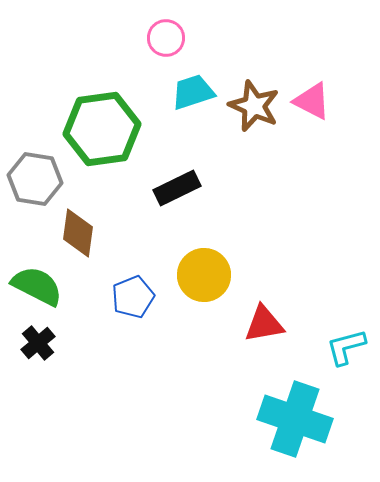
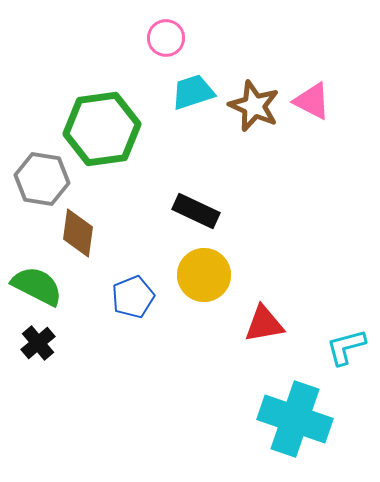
gray hexagon: moved 7 px right
black rectangle: moved 19 px right, 23 px down; rotated 51 degrees clockwise
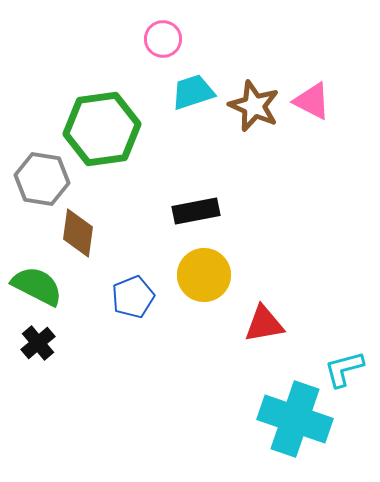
pink circle: moved 3 px left, 1 px down
black rectangle: rotated 36 degrees counterclockwise
cyan L-shape: moved 2 px left, 22 px down
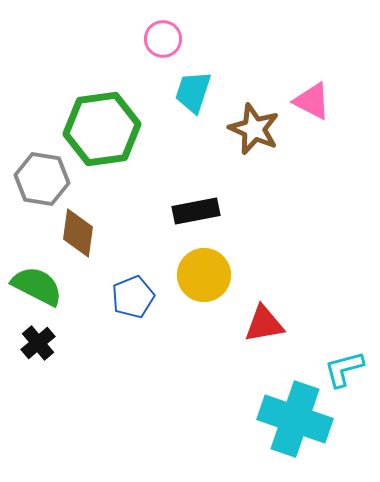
cyan trapezoid: rotated 54 degrees counterclockwise
brown star: moved 23 px down
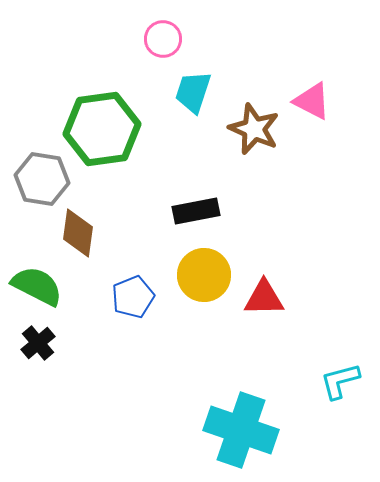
red triangle: moved 26 px up; rotated 9 degrees clockwise
cyan L-shape: moved 4 px left, 12 px down
cyan cross: moved 54 px left, 11 px down
